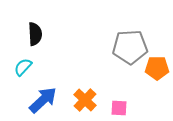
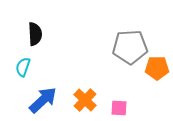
cyan semicircle: rotated 24 degrees counterclockwise
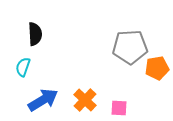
orange pentagon: rotated 10 degrees counterclockwise
blue arrow: rotated 12 degrees clockwise
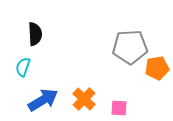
orange cross: moved 1 px left, 1 px up
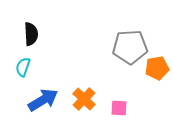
black semicircle: moved 4 px left
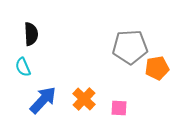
cyan semicircle: rotated 42 degrees counterclockwise
blue arrow: rotated 16 degrees counterclockwise
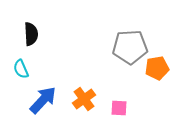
cyan semicircle: moved 2 px left, 2 px down
orange cross: rotated 10 degrees clockwise
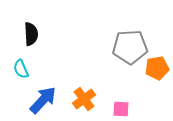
pink square: moved 2 px right, 1 px down
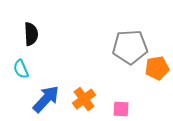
blue arrow: moved 3 px right, 1 px up
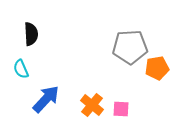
orange cross: moved 8 px right, 6 px down; rotated 15 degrees counterclockwise
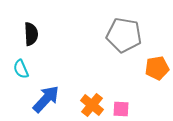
gray pentagon: moved 6 px left, 12 px up; rotated 12 degrees clockwise
